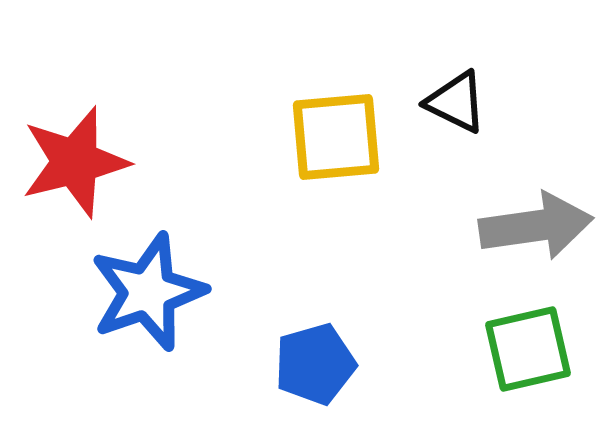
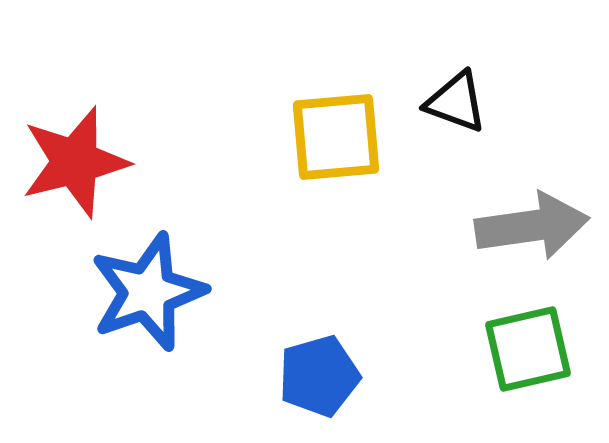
black triangle: rotated 6 degrees counterclockwise
gray arrow: moved 4 px left
blue pentagon: moved 4 px right, 12 px down
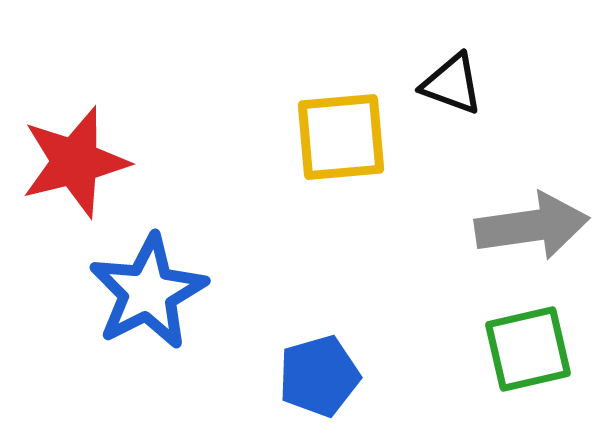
black triangle: moved 4 px left, 18 px up
yellow square: moved 5 px right
blue star: rotated 8 degrees counterclockwise
